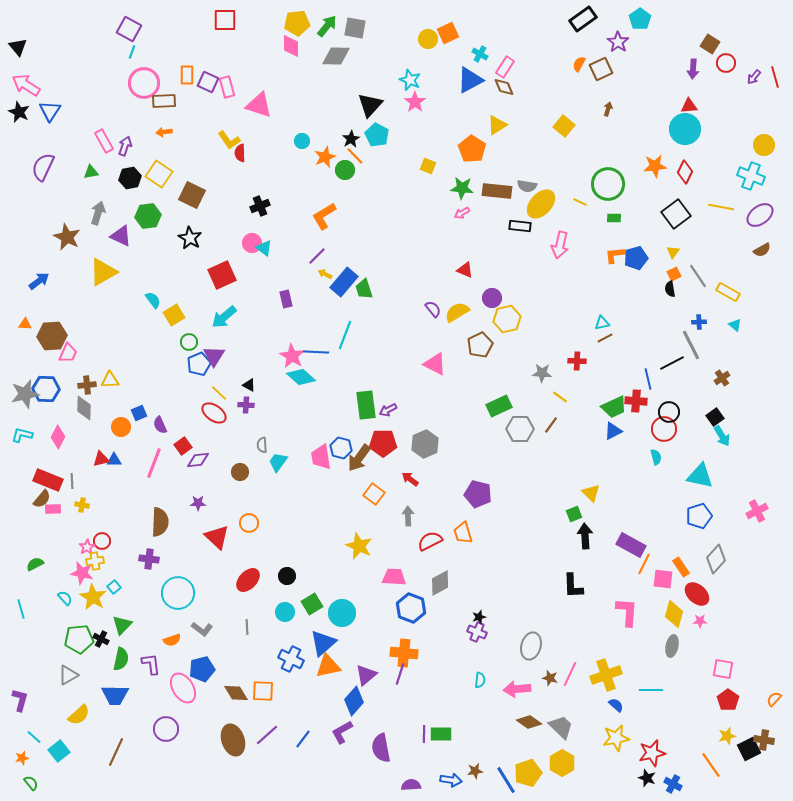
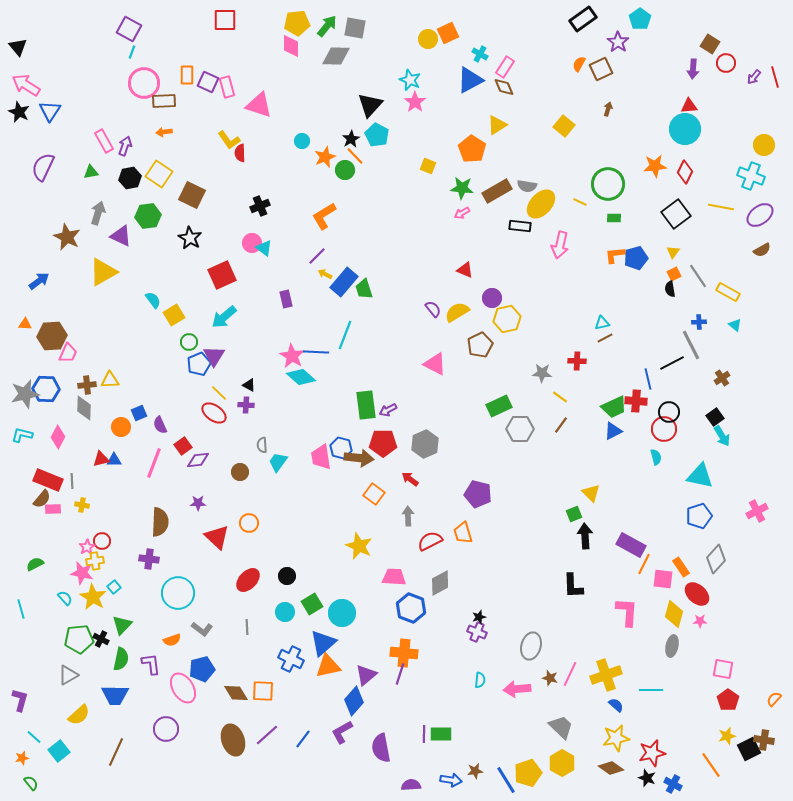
brown rectangle at (497, 191): rotated 36 degrees counterclockwise
brown line at (551, 425): moved 10 px right
brown arrow at (359, 458): rotated 120 degrees counterclockwise
brown diamond at (529, 722): moved 82 px right, 46 px down
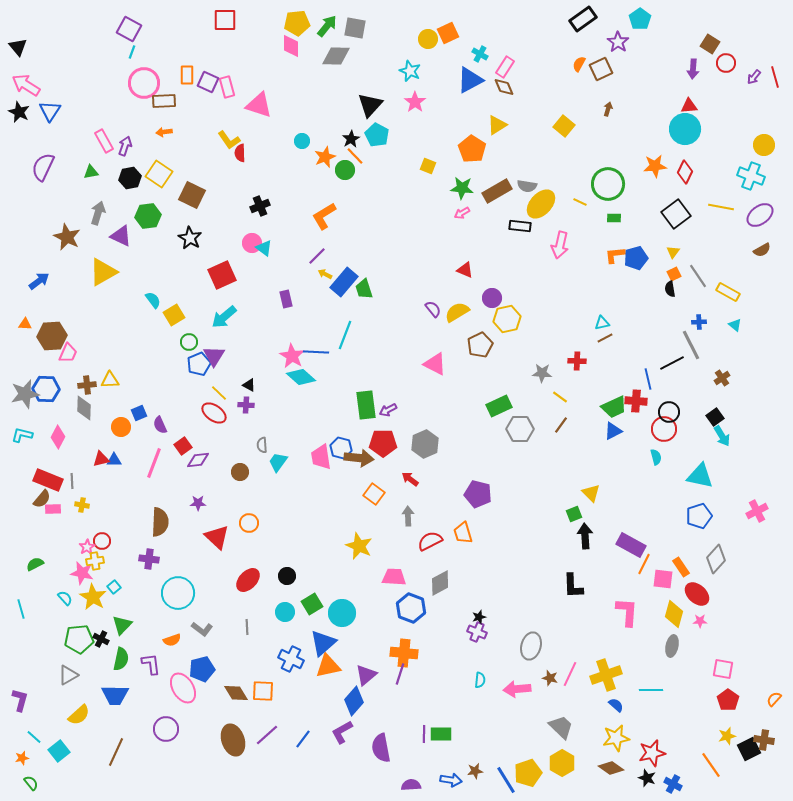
cyan star at (410, 80): moved 9 px up
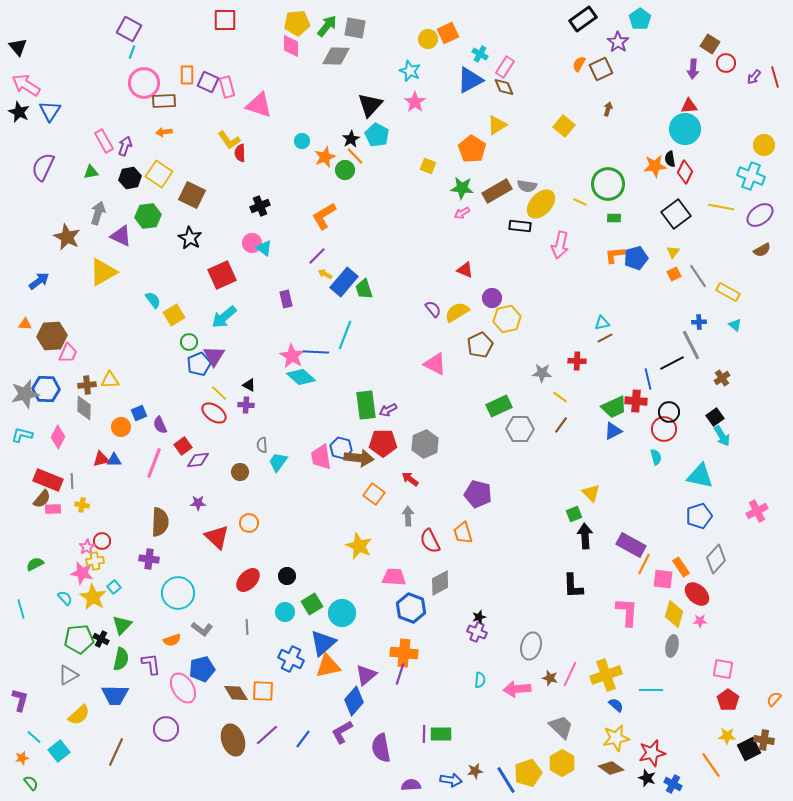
black semicircle at (670, 289): moved 130 px up
red semicircle at (430, 541): rotated 90 degrees counterclockwise
yellow star at (727, 736): rotated 18 degrees clockwise
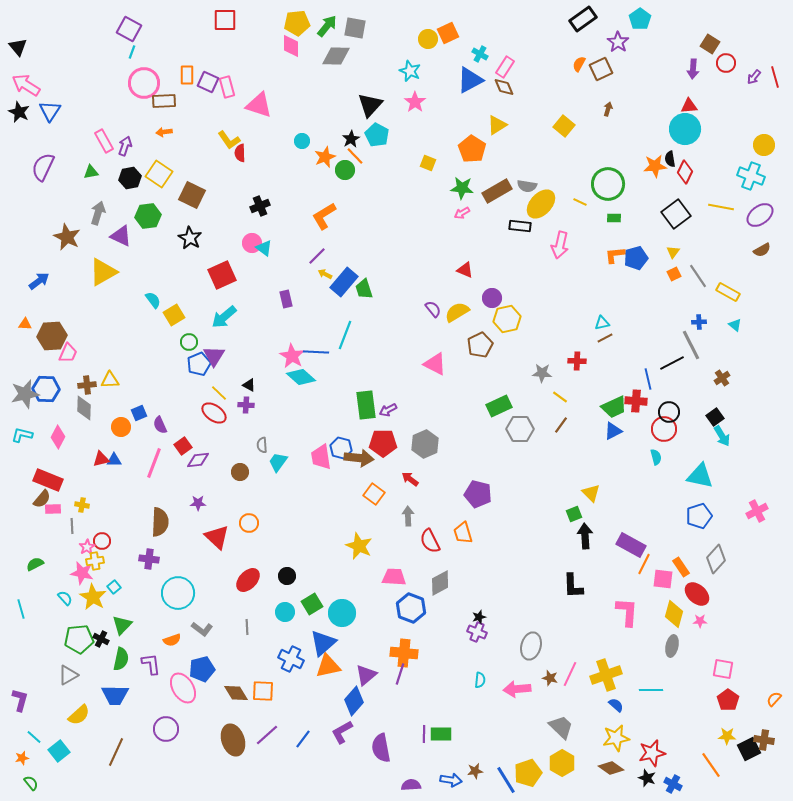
yellow square at (428, 166): moved 3 px up
gray line at (72, 481): moved 45 px down
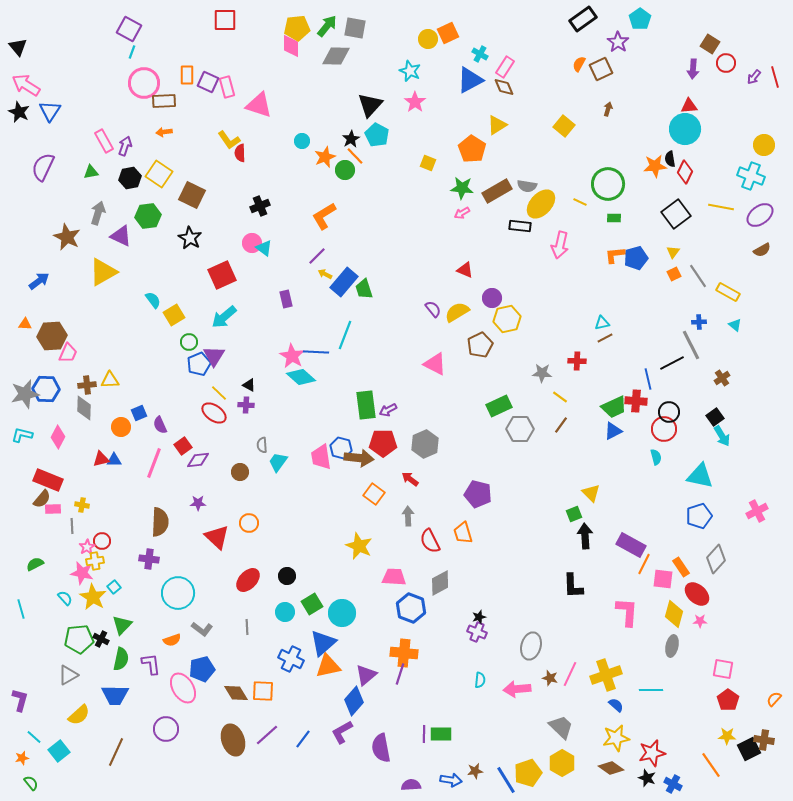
yellow pentagon at (297, 23): moved 5 px down
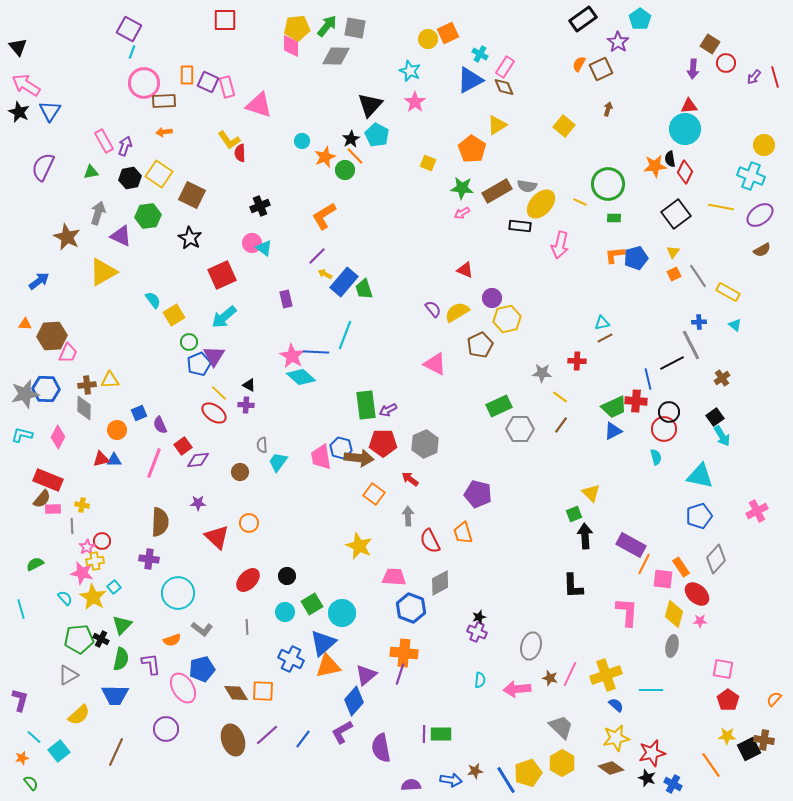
orange circle at (121, 427): moved 4 px left, 3 px down
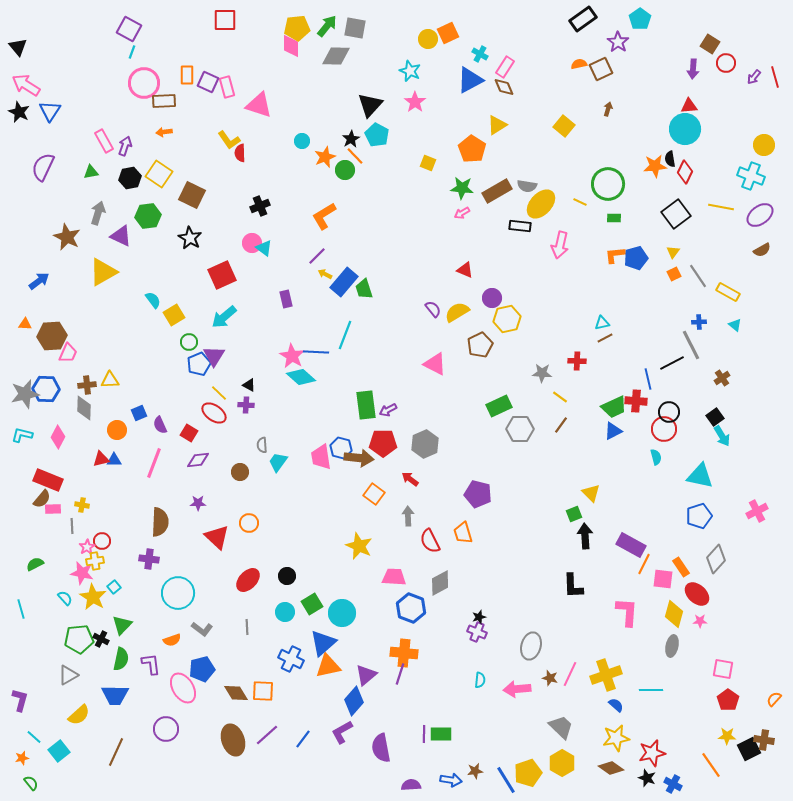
orange semicircle at (579, 64): rotated 49 degrees clockwise
red square at (183, 446): moved 6 px right, 13 px up; rotated 24 degrees counterclockwise
